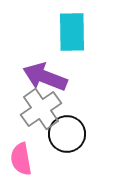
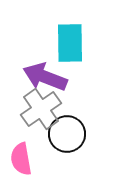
cyan rectangle: moved 2 px left, 11 px down
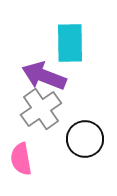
purple arrow: moved 1 px left, 1 px up
black circle: moved 18 px right, 5 px down
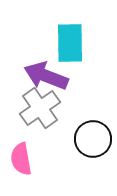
purple arrow: moved 2 px right
gray cross: moved 1 px left, 1 px up
black circle: moved 8 px right
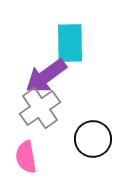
purple arrow: rotated 57 degrees counterclockwise
pink semicircle: moved 5 px right, 2 px up
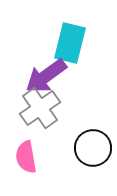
cyan rectangle: rotated 15 degrees clockwise
black circle: moved 9 px down
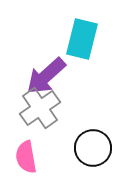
cyan rectangle: moved 12 px right, 4 px up
purple arrow: rotated 6 degrees counterclockwise
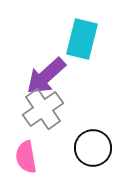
gray cross: moved 3 px right, 1 px down
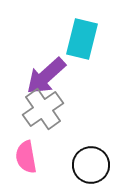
black circle: moved 2 px left, 17 px down
